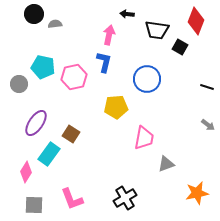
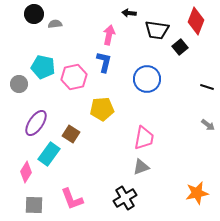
black arrow: moved 2 px right, 1 px up
black square: rotated 21 degrees clockwise
yellow pentagon: moved 14 px left, 2 px down
gray triangle: moved 25 px left, 3 px down
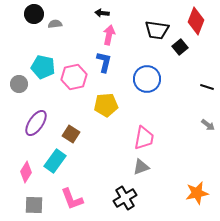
black arrow: moved 27 px left
yellow pentagon: moved 4 px right, 4 px up
cyan rectangle: moved 6 px right, 7 px down
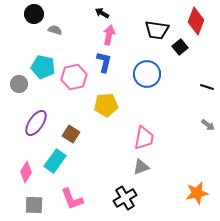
black arrow: rotated 24 degrees clockwise
gray semicircle: moved 6 px down; rotated 24 degrees clockwise
blue circle: moved 5 px up
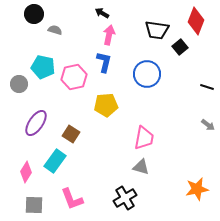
gray triangle: rotated 36 degrees clockwise
orange star: moved 4 px up
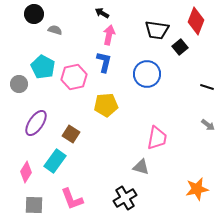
cyan pentagon: rotated 15 degrees clockwise
pink trapezoid: moved 13 px right
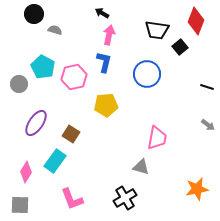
gray square: moved 14 px left
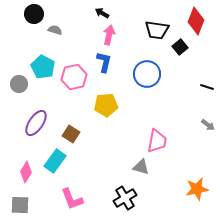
pink trapezoid: moved 3 px down
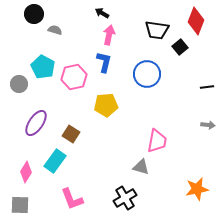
black line: rotated 24 degrees counterclockwise
gray arrow: rotated 32 degrees counterclockwise
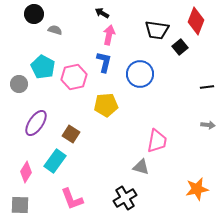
blue circle: moved 7 px left
